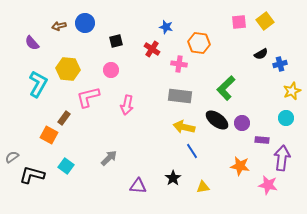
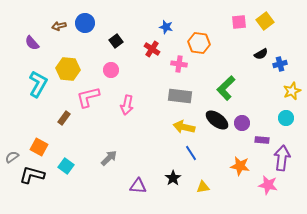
black square: rotated 24 degrees counterclockwise
orange square: moved 10 px left, 12 px down
blue line: moved 1 px left, 2 px down
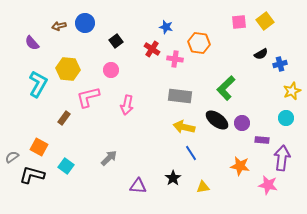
pink cross: moved 4 px left, 5 px up
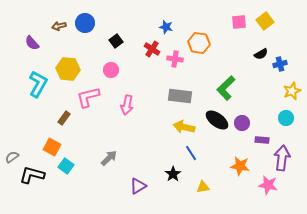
orange square: moved 13 px right
black star: moved 4 px up
purple triangle: rotated 36 degrees counterclockwise
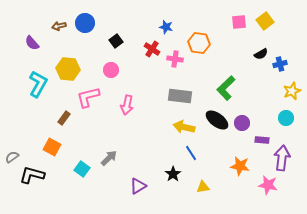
cyan square: moved 16 px right, 3 px down
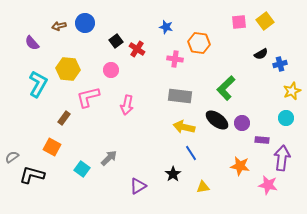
red cross: moved 15 px left
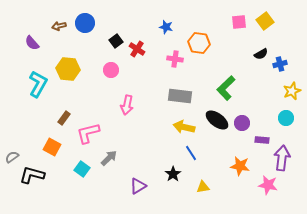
pink L-shape: moved 36 px down
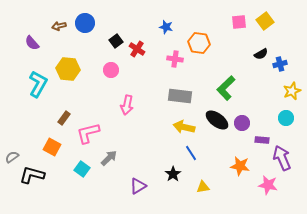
purple arrow: rotated 30 degrees counterclockwise
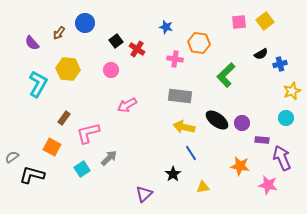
brown arrow: moved 7 px down; rotated 40 degrees counterclockwise
green L-shape: moved 13 px up
pink arrow: rotated 48 degrees clockwise
cyan square: rotated 21 degrees clockwise
purple triangle: moved 6 px right, 8 px down; rotated 12 degrees counterclockwise
